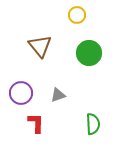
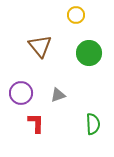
yellow circle: moved 1 px left
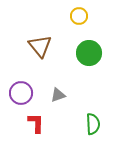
yellow circle: moved 3 px right, 1 px down
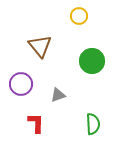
green circle: moved 3 px right, 8 px down
purple circle: moved 9 px up
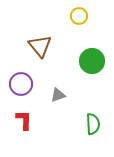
red L-shape: moved 12 px left, 3 px up
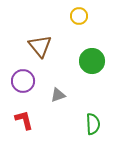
purple circle: moved 2 px right, 3 px up
red L-shape: rotated 15 degrees counterclockwise
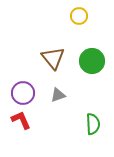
brown triangle: moved 13 px right, 12 px down
purple circle: moved 12 px down
red L-shape: moved 3 px left; rotated 10 degrees counterclockwise
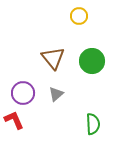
gray triangle: moved 2 px left, 1 px up; rotated 21 degrees counterclockwise
red L-shape: moved 7 px left
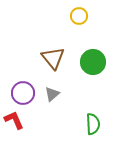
green circle: moved 1 px right, 1 px down
gray triangle: moved 4 px left
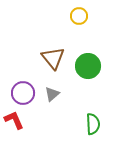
green circle: moved 5 px left, 4 px down
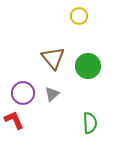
green semicircle: moved 3 px left, 1 px up
